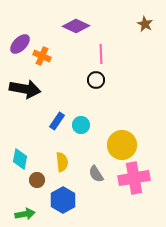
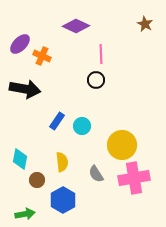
cyan circle: moved 1 px right, 1 px down
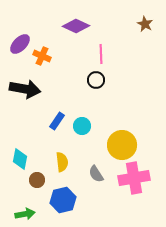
blue hexagon: rotated 15 degrees clockwise
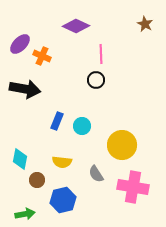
blue rectangle: rotated 12 degrees counterclockwise
yellow semicircle: rotated 102 degrees clockwise
pink cross: moved 1 px left, 9 px down; rotated 20 degrees clockwise
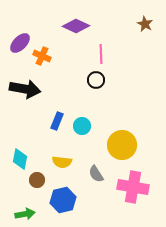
purple ellipse: moved 1 px up
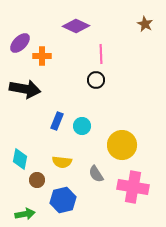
orange cross: rotated 24 degrees counterclockwise
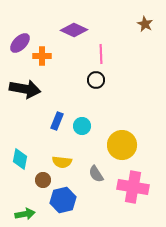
purple diamond: moved 2 px left, 4 px down
brown circle: moved 6 px right
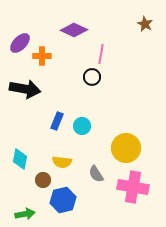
pink line: rotated 12 degrees clockwise
black circle: moved 4 px left, 3 px up
yellow circle: moved 4 px right, 3 px down
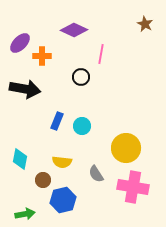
black circle: moved 11 px left
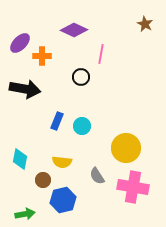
gray semicircle: moved 1 px right, 2 px down
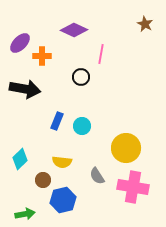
cyan diamond: rotated 35 degrees clockwise
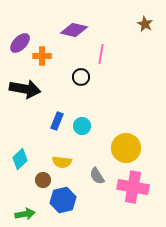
purple diamond: rotated 12 degrees counterclockwise
